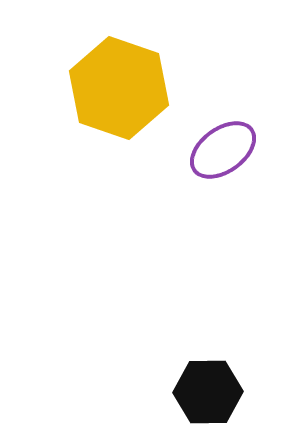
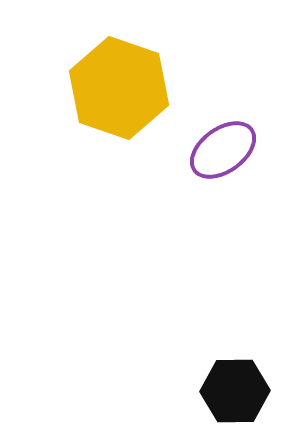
black hexagon: moved 27 px right, 1 px up
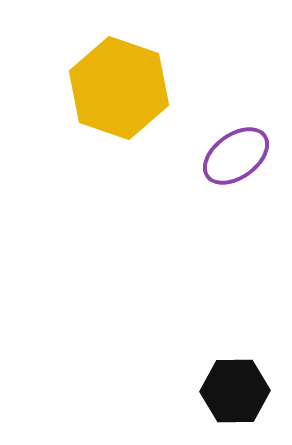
purple ellipse: moved 13 px right, 6 px down
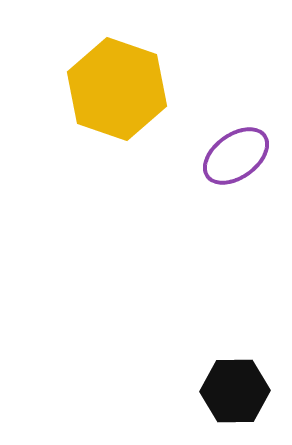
yellow hexagon: moved 2 px left, 1 px down
